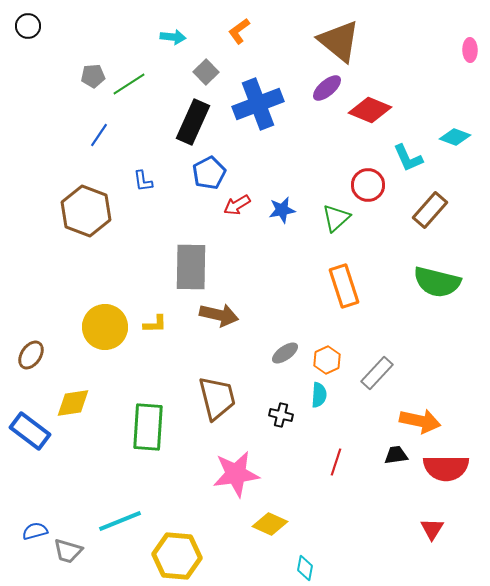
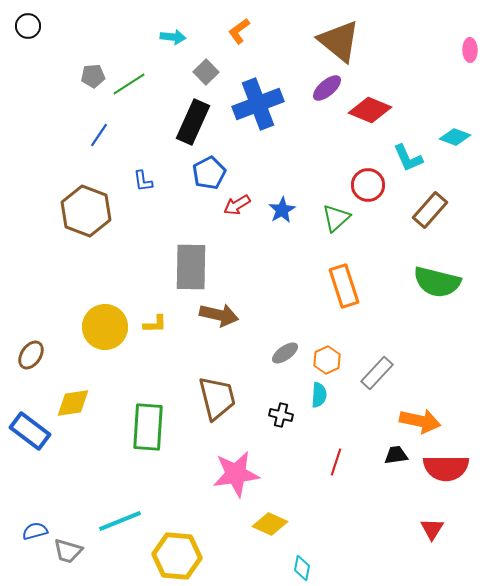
blue star at (282, 210): rotated 20 degrees counterclockwise
cyan diamond at (305, 568): moved 3 px left
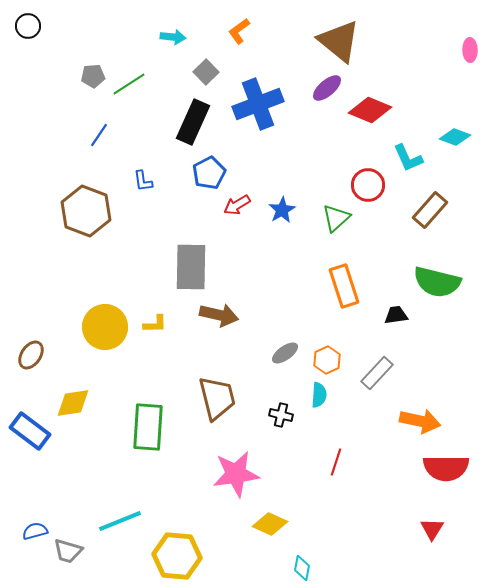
black trapezoid at (396, 455): moved 140 px up
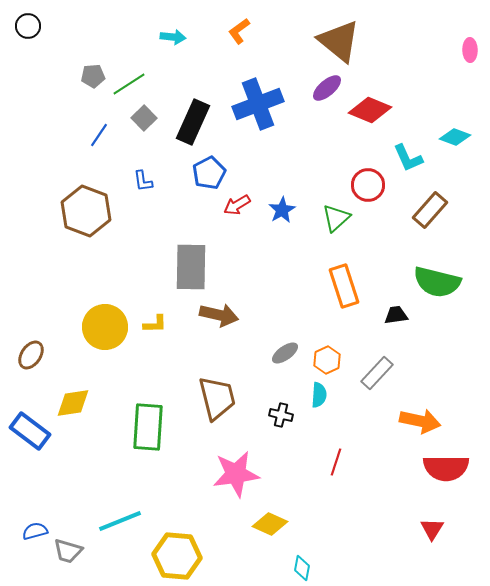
gray square at (206, 72): moved 62 px left, 46 px down
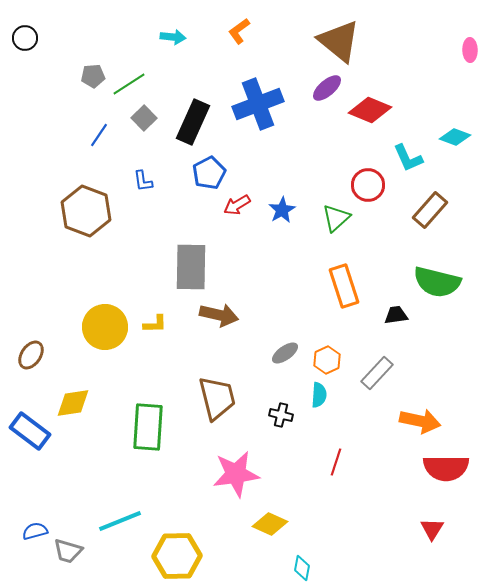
black circle at (28, 26): moved 3 px left, 12 px down
yellow hexagon at (177, 556): rotated 6 degrees counterclockwise
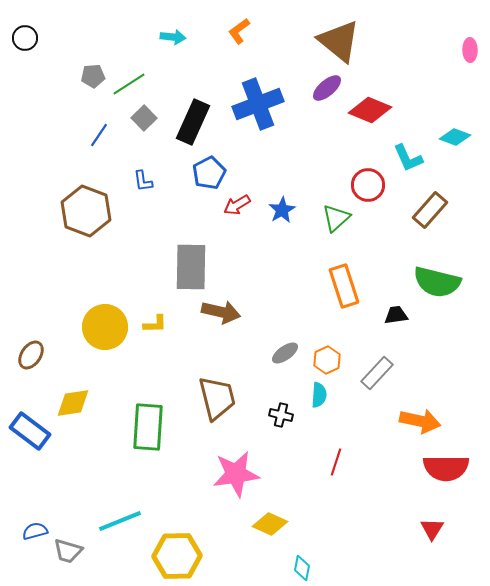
brown arrow at (219, 315): moved 2 px right, 3 px up
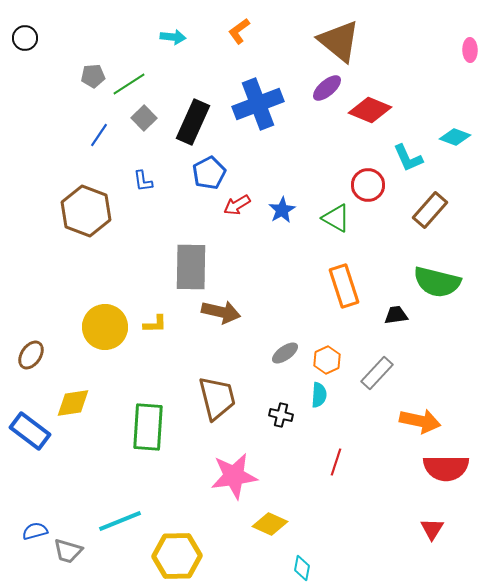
green triangle at (336, 218): rotated 48 degrees counterclockwise
pink star at (236, 474): moved 2 px left, 2 px down
